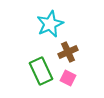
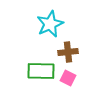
brown cross: rotated 18 degrees clockwise
green rectangle: rotated 64 degrees counterclockwise
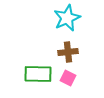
cyan star: moved 17 px right, 6 px up
green rectangle: moved 3 px left, 3 px down
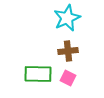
brown cross: moved 1 px up
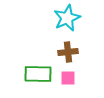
brown cross: moved 1 px down
pink square: rotated 28 degrees counterclockwise
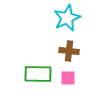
brown cross: moved 1 px right, 1 px up; rotated 12 degrees clockwise
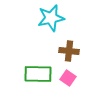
cyan star: moved 16 px left; rotated 12 degrees clockwise
pink square: rotated 35 degrees clockwise
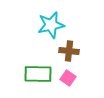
cyan star: moved 7 px down
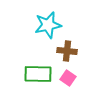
cyan star: moved 3 px left
brown cross: moved 2 px left
